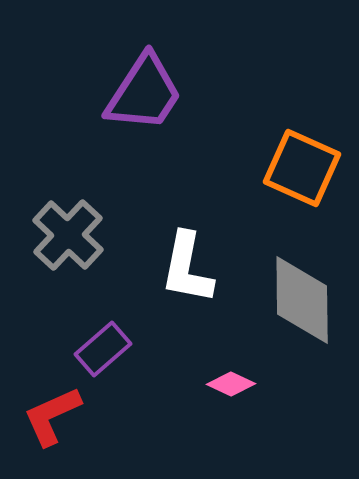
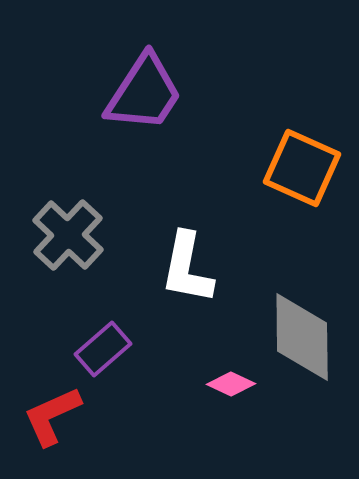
gray diamond: moved 37 px down
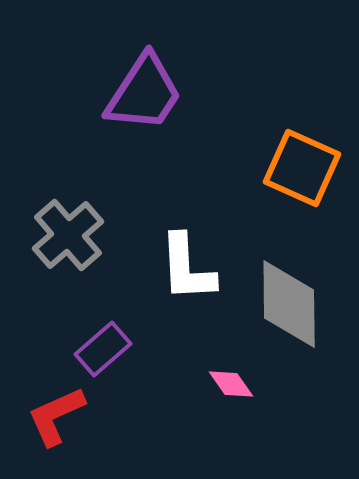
gray cross: rotated 6 degrees clockwise
white L-shape: rotated 14 degrees counterclockwise
gray diamond: moved 13 px left, 33 px up
pink diamond: rotated 30 degrees clockwise
red L-shape: moved 4 px right
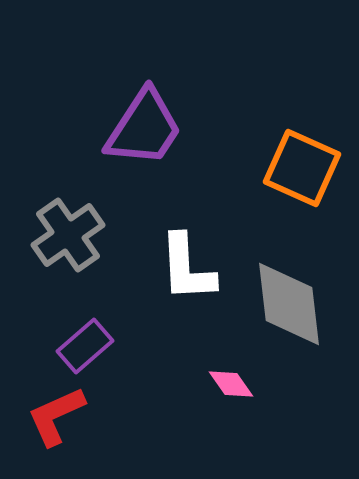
purple trapezoid: moved 35 px down
gray cross: rotated 6 degrees clockwise
gray diamond: rotated 6 degrees counterclockwise
purple rectangle: moved 18 px left, 3 px up
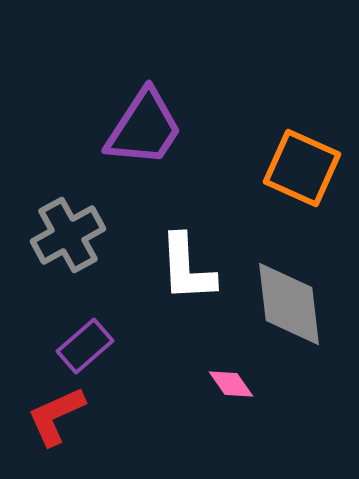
gray cross: rotated 6 degrees clockwise
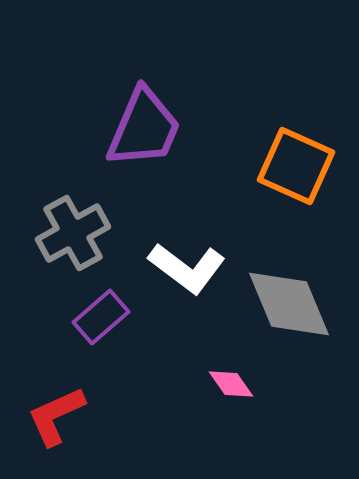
purple trapezoid: rotated 10 degrees counterclockwise
orange square: moved 6 px left, 2 px up
gray cross: moved 5 px right, 2 px up
white L-shape: rotated 50 degrees counterclockwise
gray diamond: rotated 16 degrees counterclockwise
purple rectangle: moved 16 px right, 29 px up
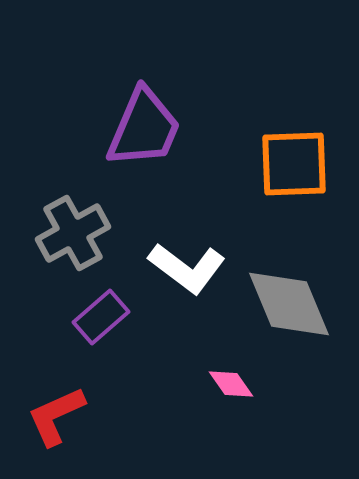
orange square: moved 2 px left, 2 px up; rotated 26 degrees counterclockwise
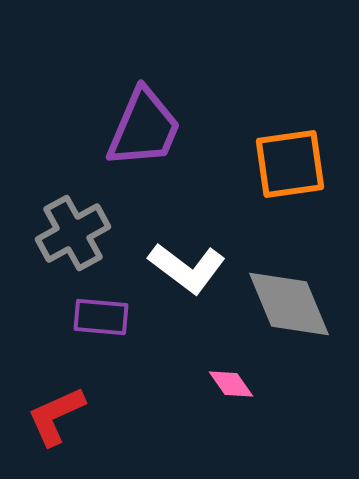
orange square: moved 4 px left; rotated 6 degrees counterclockwise
purple rectangle: rotated 46 degrees clockwise
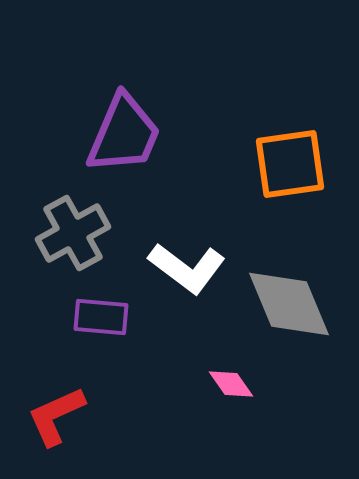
purple trapezoid: moved 20 px left, 6 px down
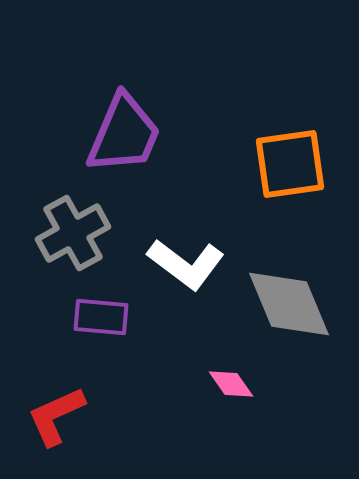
white L-shape: moved 1 px left, 4 px up
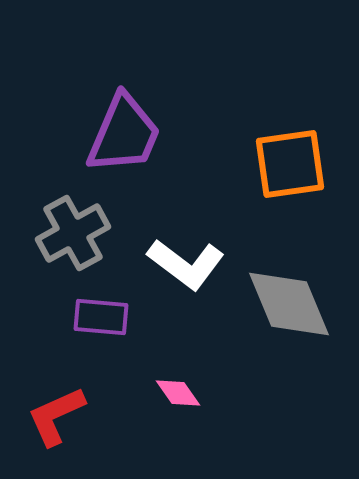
pink diamond: moved 53 px left, 9 px down
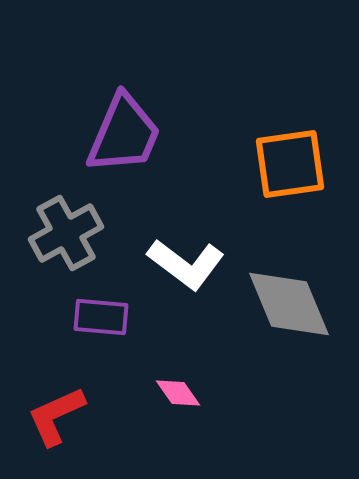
gray cross: moved 7 px left
